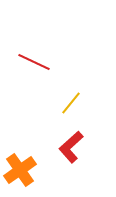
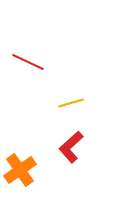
red line: moved 6 px left
yellow line: rotated 35 degrees clockwise
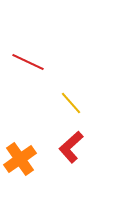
yellow line: rotated 65 degrees clockwise
orange cross: moved 11 px up
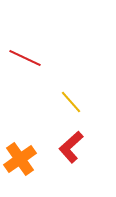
red line: moved 3 px left, 4 px up
yellow line: moved 1 px up
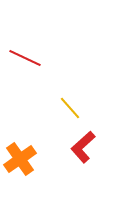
yellow line: moved 1 px left, 6 px down
red L-shape: moved 12 px right
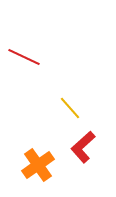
red line: moved 1 px left, 1 px up
orange cross: moved 18 px right, 6 px down
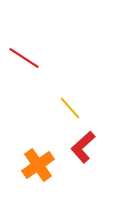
red line: moved 1 px down; rotated 8 degrees clockwise
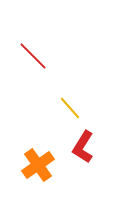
red line: moved 9 px right, 2 px up; rotated 12 degrees clockwise
red L-shape: rotated 16 degrees counterclockwise
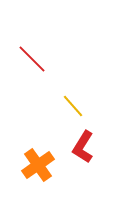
red line: moved 1 px left, 3 px down
yellow line: moved 3 px right, 2 px up
